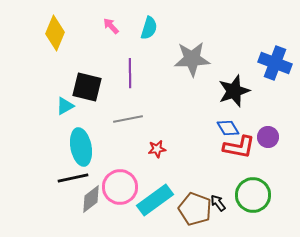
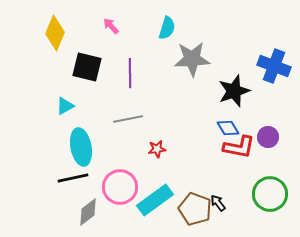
cyan semicircle: moved 18 px right
blue cross: moved 1 px left, 3 px down
black square: moved 20 px up
green circle: moved 17 px right, 1 px up
gray diamond: moved 3 px left, 13 px down
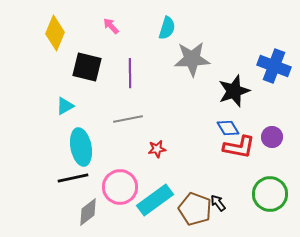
purple circle: moved 4 px right
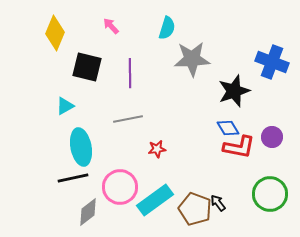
blue cross: moved 2 px left, 4 px up
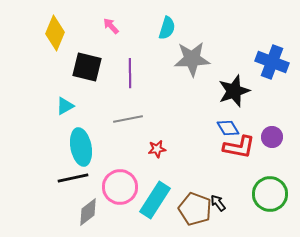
cyan rectangle: rotated 21 degrees counterclockwise
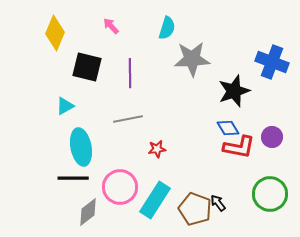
black line: rotated 12 degrees clockwise
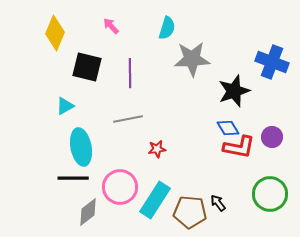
brown pentagon: moved 5 px left, 3 px down; rotated 16 degrees counterclockwise
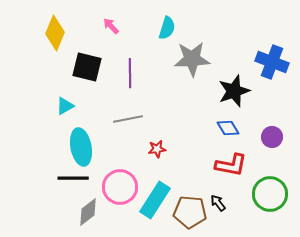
red L-shape: moved 8 px left, 18 px down
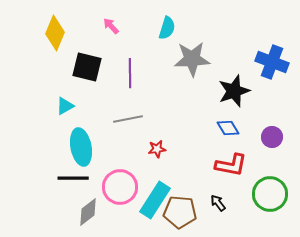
brown pentagon: moved 10 px left
